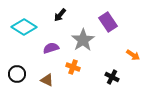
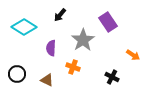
purple semicircle: rotated 70 degrees counterclockwise
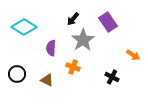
black arrow: moved 13 px right, 4 px down
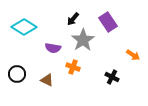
purple semicircle: moved 2 px right; rotated 84 degrees counterclockwise
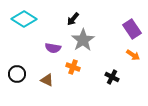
purple rectangle: moved 24 px right, 7 px down
cyan diamond: moved 8 px up
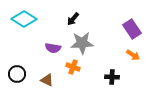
gray star: moved 1 px left, 3 px down; rotated 30 degrees clockwise
black cross: rotated 24 degrees counterclockwise
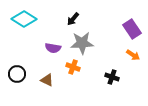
black cross: rotated 16 degrees clockwise
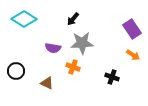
black circle: moved 1 px left, 3 px up
brown triangle: moved 3 px down
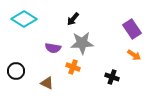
orange arrow: moved 1 px right
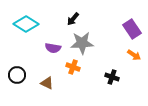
cyan diamond: moved 2 px right, 5 px down
black circle: moved 1 px right, 4 px down
